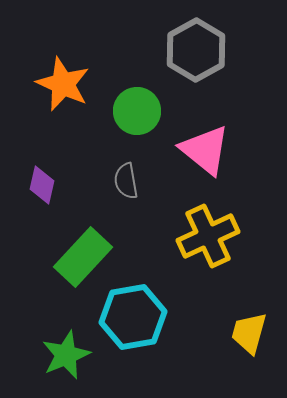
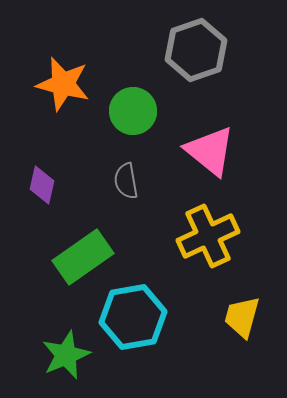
gray hexagon: rotated 10 degrees clockwise
orange star: rotated 10 degrees counterclockwise
green circle: moved 4 px left
pink triangle: moved 5 px right, 1 px down
green rectangle: rotated 12 degrees clockwise
yellow trapezoid: moved 7 px left, 16 px up
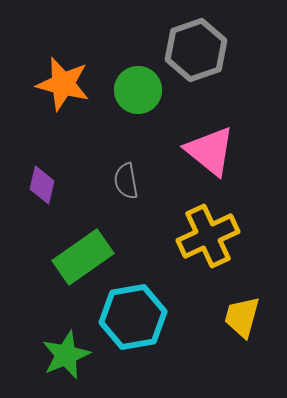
green circle: moved 5 px right, 21 px up
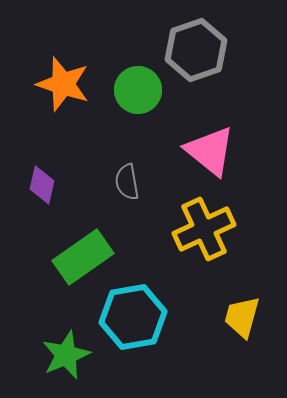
orange star: rotated 4 degrees clockwise
gray semicircle: moved 1 px right, 1 px down
yellow cross: moved 4 px left, 7 px up
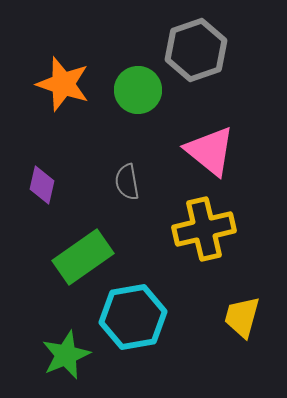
yellow cross: rotated 12 degrees clockwise
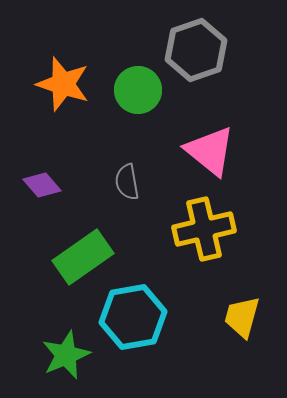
purple diamond: rotated 54 degrees counterclockwise
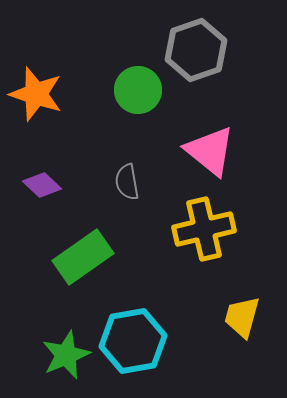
orange star: moved 27 px left, 10 px down
purple diamond: rotated 6 degrees counterclockwise
cyan hexagon: moved 24 px down
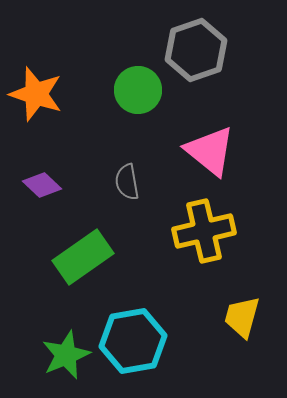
yellow cross: moved 2 px down
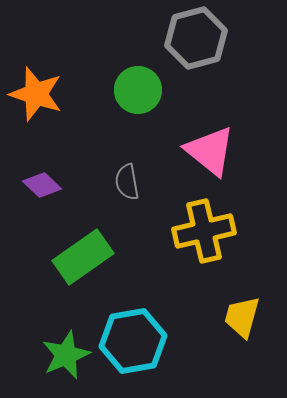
gray hexagon: moved 12 px up; rotated 4 degrees clockwise
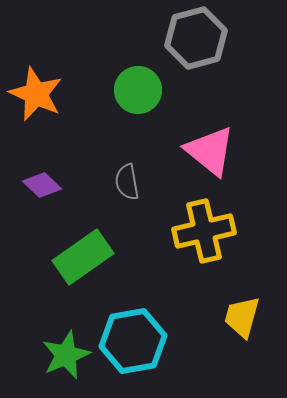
orange star: rotated 6 degrees clockwise
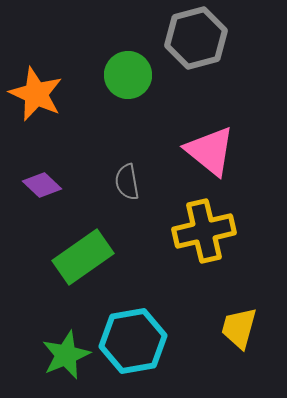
green circle: moved 10 px left, 15 px up
yellow trapezoid: moved 3 px left, 11 px down
